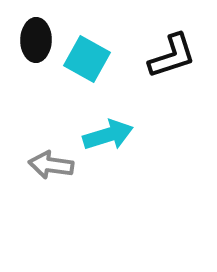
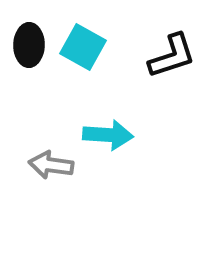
black ellipse: moved 7 px left, 5 px down
cyan square: moved 4 px left, 12 px up
cyan arrow: rotated 21 degrees clockwise
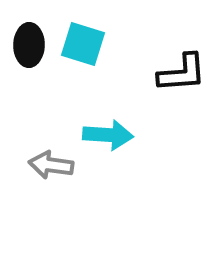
cyan square: moved 3 px up; rotated 12 degrees counterclockwise
black L-shape: moved 10 px right, 17 px down; rotated 14 degrees clockwise
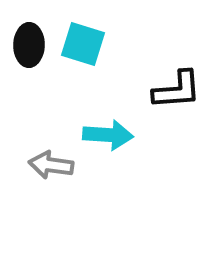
black L-shape: moved 5 px left, 17 px down
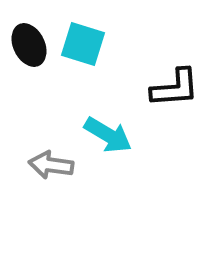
black ellipse: rotated 27 degrees counterclockwise
black L-shape: moved 2 px left, 2 px up
cyan arrow: rotated 27 degrees clockwise
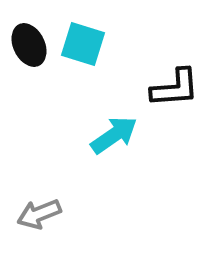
cyan arrow: moved 6 px right; rotated 66 degrees counterclockwise
gray arrow: moved 12 px left, 49 px down; rotated 30 degrees counterclockwise
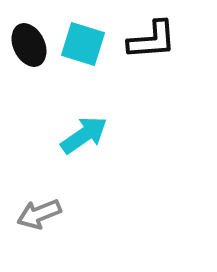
black L-shape: moved 23 px left, 48 px up
cyan arrow: moved 30 px left
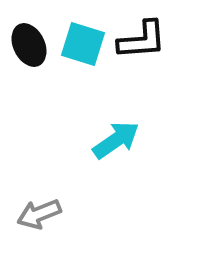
black L-shape: moved 10 px left
cyan arrow: moved 32 px right, 5 px down
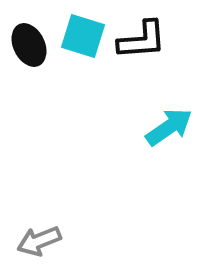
cyan square: moved 8 px up
cyan arrow: moved 53 px right, 13 px up
gray arrow: moved 27 px down
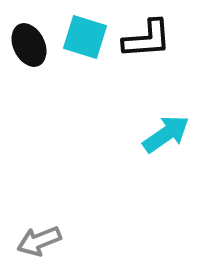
cyan square: moved 2 px right, 1 px down
black L-shape: moved 5 px right, 1 px up
cyan arrow: moved 3 px left, 7 px down
